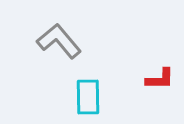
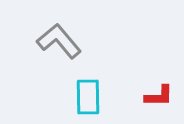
red L-shape: moved 1 px left, 17 px down
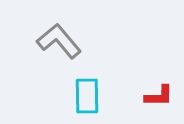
cyan rectangle: moved 1 px left, 1 px up
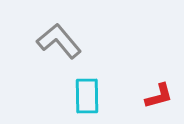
red L-shape: rotated 16 degrees counterclockwise
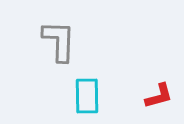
gray L-shape: rotated 42 degrees clockwise
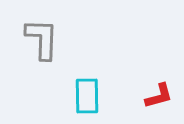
gray L-shape: moved 17 px left, 2 px up
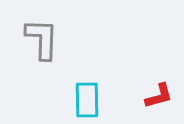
cyan rectangle: moved 4 px down
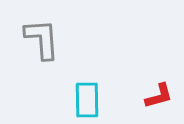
gray L-shape: rotated 6 degrees counterclockwise
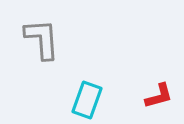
cyan rectangle: rotated 21 degrees clockwise
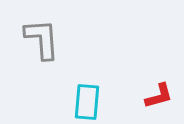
cyan rectangle: moved 2 px down; rotated 15 degrees counterclockwise
